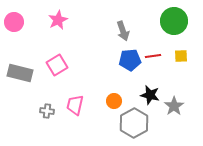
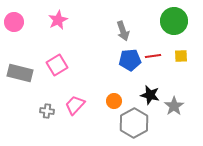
pink trapezoid: rotated 30 degrees clockwise
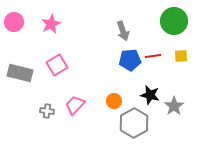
pink star: moved 7 px left, 4 px down
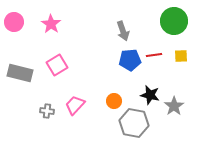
pink star: rotated 12 degrees counterclockwise
red line: moved 1 px right, 1 px up
gray hexagon: rotated 20 degrees counterclockwise
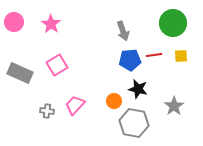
green circle: moved 1 px left, 2 px down
gray rectangle: rotated 10 degrees clockwise
black star: moved 12 px left, 6 px up
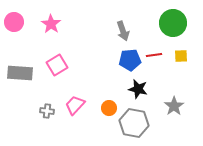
gray rectangle: rotated 20 degrees counterclockwise
orange circle: moved 5 px left, 7 px down
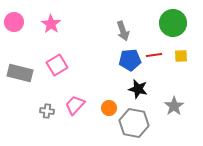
gray rectangle: rotated 10 degrees clockwise
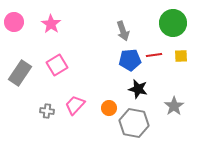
gray rectangle: rotated 70 degrees counterclockwise
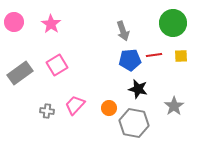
gray rectangle: rotated 20 degrees clockwise
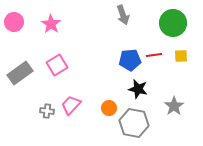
gray arrow: moved 16 px up
pink trapezoid: moved 4 px left
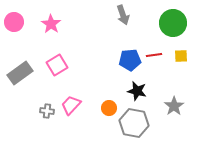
black star: moved 1 px left, 2 px down
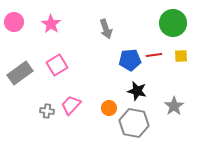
gray arrow: moved 17 px left, 14 px down
